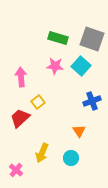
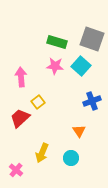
green rectangle: moved 1 px left, 4 px down
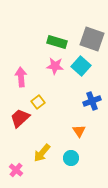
yellow arrow: rotated 18 degrees clockwise
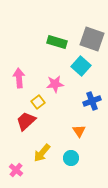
pink star: moved 18 px down; rotated 12 degrees counterclockwise
pink arrow: moved 2 px left, 1 px down
red trapezoid: moved 6 px right, 3 px down
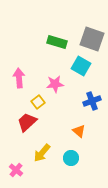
cyan square: rotated 12 degrees counterclockwise
red trapezoid: moved 1 px right, 1 px down
orange triangle: rotated 16 degrees counterclockwise
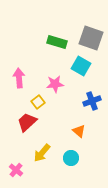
gray square: moved 1 px left, 1 px up
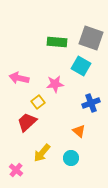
green rectangle: rotated 12 degrees counterclockwise
pink arrow: rotated 72 degrees counterclockwise
blue cross: moved 1 px left, 2 px down
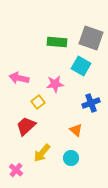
red trapezoid: moved 1 px left, 4 px down
orange triangle: moved 3 px left, 1 px up
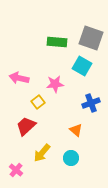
cyan square: moved 1 px right
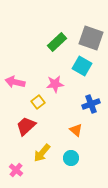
green rectangle: rotated 48 degrees counterclockwise
pink arrow: moved 4 px left, 4 px down
blue cross: moved 1 px down
